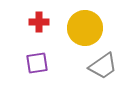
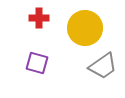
red cross: moved 4 px up
purple square: rotated 25 degrees clockwise
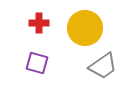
red cross: moved 5 px down
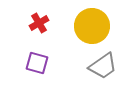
red cross: rotated 30 degrees counterclockwise
yellow circle: moved 7 px right, 2 px up
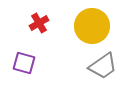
purple square: moved 13 px left
